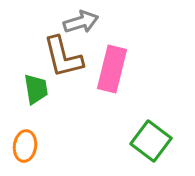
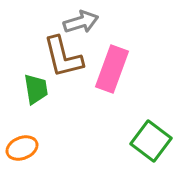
pink rectangle: rotated 6 degrees clockwise
orange ellipse: moved 3 px left, 2 px down; rotated 60 degrees clockwise
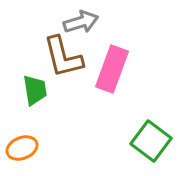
green trapezoid: moved 1 px left, 1 px down
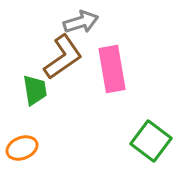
brown L-shape: rotated 111 degrees counterclockwise
pink rectangle: rotated 30 degrees counterclockwise
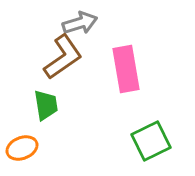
gray arrow: moved 1 px left, 1 px down
pink rectangle: moved 14 px right
green trapezoid: moved 11 px right, 15 px down
green square: rotated 27 degrees clockwise
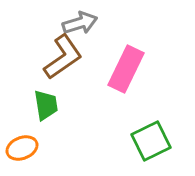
pink rectangle: rotated 36 degrees clockwise
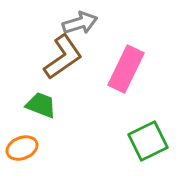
green trapezoid: moved 5 px left; rotated 60 degrees counterclockwise
green square: moved 3 px left
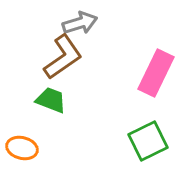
pink rectangle: moved 30 px right, 4 px down
green trapezoid: moved 10 px right, 5 px up
orange ellipse: rotated 36 degrees clockwise
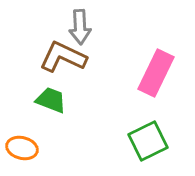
gray arrow: moved 4 px down; rotated 104 degrees clockwise
brown L-shape: rotated 120 degrees counterclockwise
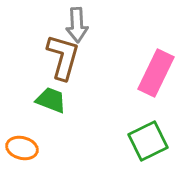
gray arrow: moved 3 px left, 2 px up
brown L-shape: rotated 81 degrees clockwise
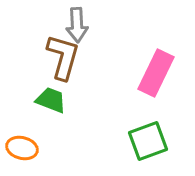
green square: rotated 6 degrees clockwise
